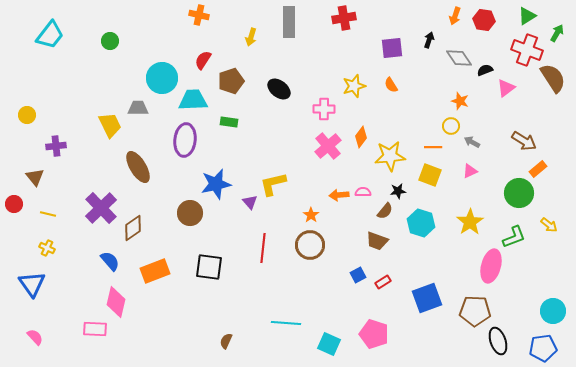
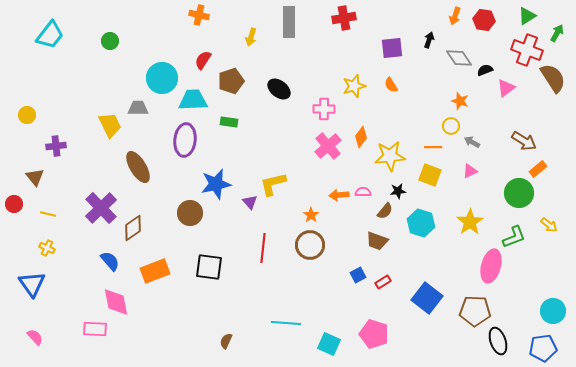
blue square at (427, 298): rotated 32 degrees counterclockwise
pink diamond at (116, 302): rotated 24 degrees counterclockwise
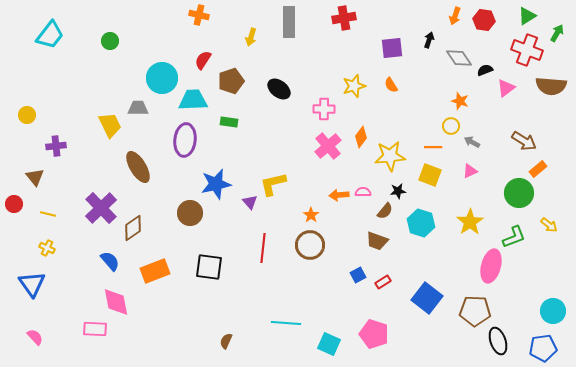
brown semicircle at (553, 78): moved 2 px left, 8 px down; rotated 128 degrees clockwise
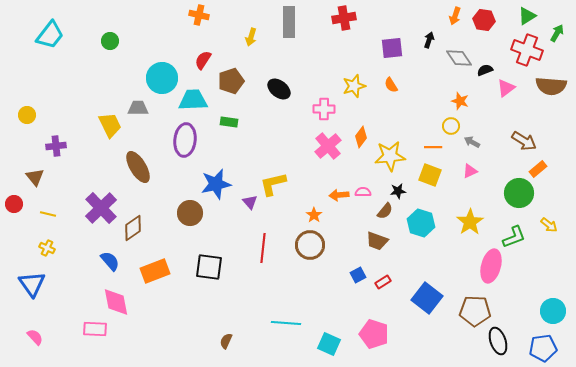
orange star at (311, 215): moved 3 px right
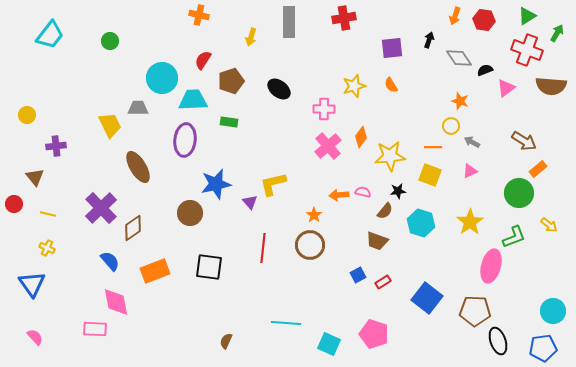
pink semicircle at (363, 192): rotated 14 degrees clockwise
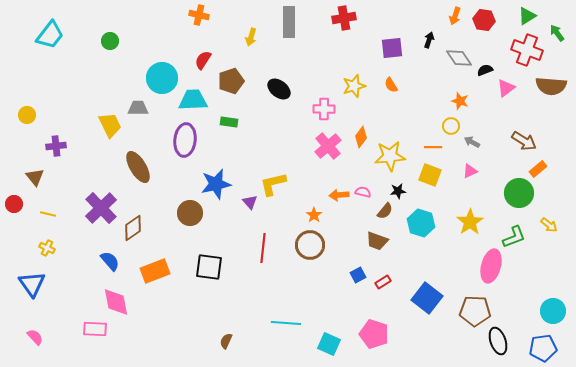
green arrow at (557, 33): rotated 66 degrees counterclockwise
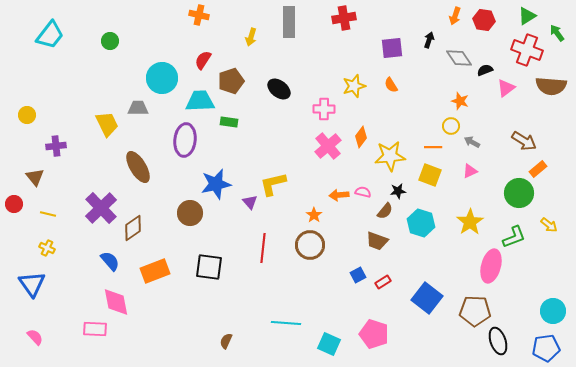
cyan trapezoid at (193, 100): moved 7 px right, 1 px down
yellow trapezoid at (110, 125): moved 3 px left, 1 px up
blue pentagon at (543, 348): moved 3 px right
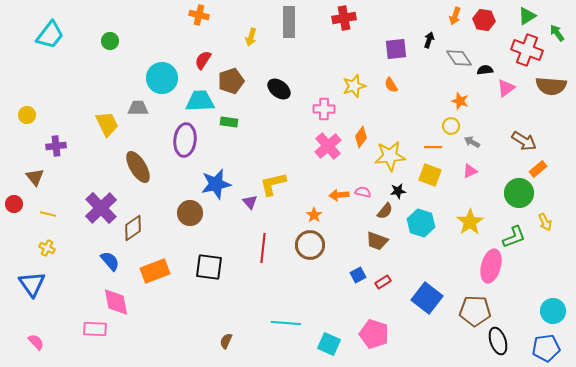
purple square at (392, 48): moved 4 px right, 1 px down
black semicircle at (485, 70): rotated 14 degrees clockwise
yellow arrow at (549, 225): moved 4 px left, 3 px up; rotated 24 degrees clockwise
pink semicircle at (35, 337): moved 1 px right, 5 px down
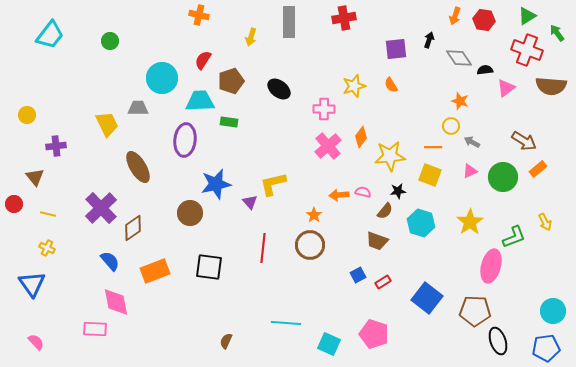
green circle at (519, 193): moved 16 px left, 16 px up
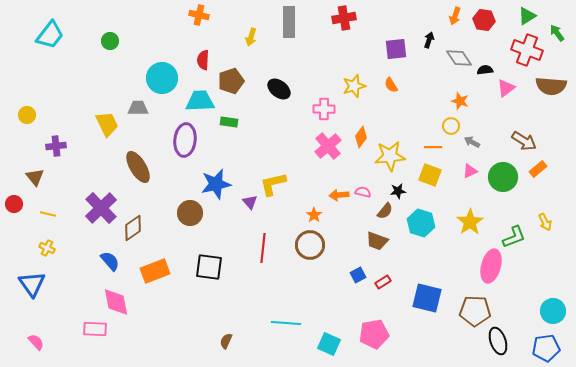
red semicircle at (203, 60): rotated 30 degrees counterclockwise
blue square at (427, 298): rotated 24 degrees counterclockwise
pink pentagon at (374, 334): rotated 28 degrees counterclockwise
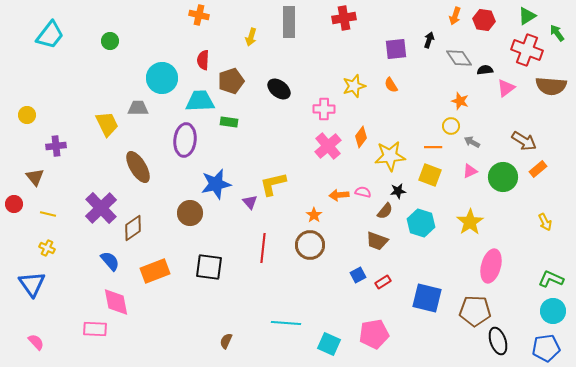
green L-shape at (514, 237): moved 37 px right, 42 px down; rotated 135 degrees counterclockwise
